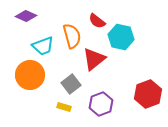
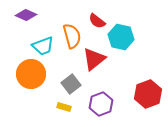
purple diamond: moved 1 px up
orange circle: moved 1 px right, 1 px up
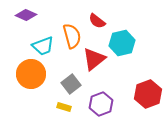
cyan hexagon: moved 1 px right, 6 px down; rotated 25 degrees counterclockwise
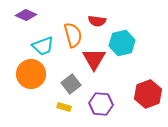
red semicircle: rotated 30 degrees counterclockwise
orange semicircle: moved 1 px right, 1 px up
red triangle: rotated 20 degrees counterclockwise
purple hexagon: rotated 25 degrees clockwise
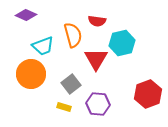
red triangle: moved 2 px right
purple hexagon: moved 3 px left
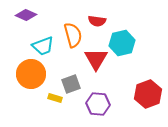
gray square: rotated 18 degrees clockwise
yellow rectangle: moved 9 px left, 9 px up
